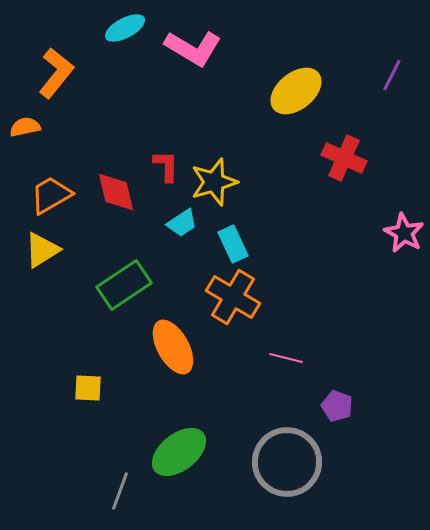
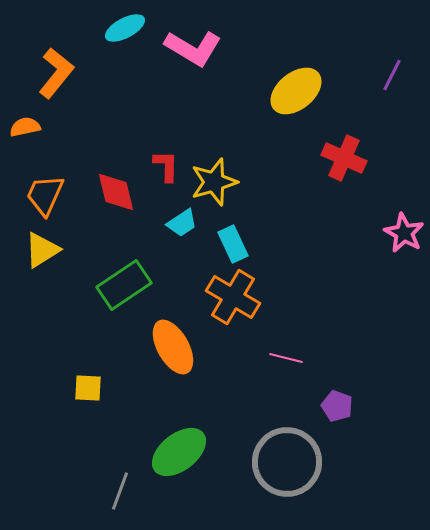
orange trapezoid: moved 6 px left; rotated 36 degrees counterclockwise
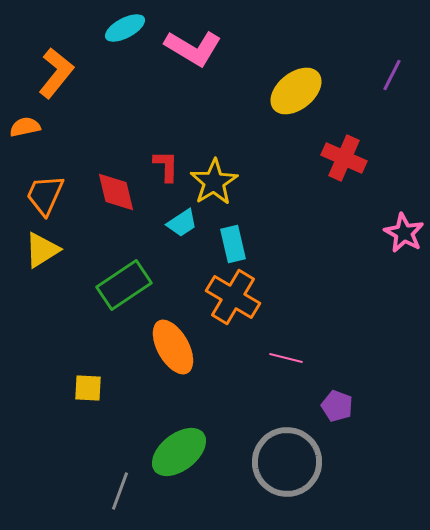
yellow star: rotated 15 degrees counterclockwise
cyan rectangle: rotated 12 degrees clockwise
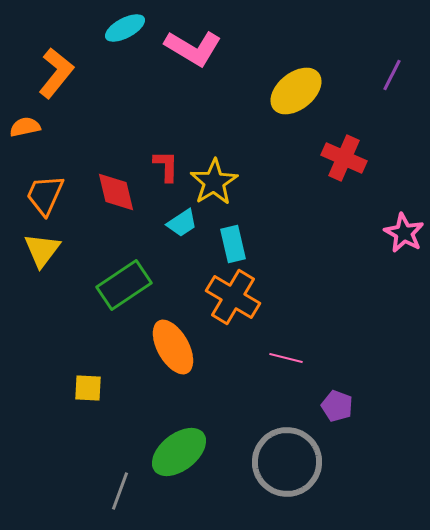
yellow triangle: rotated 21 degrees counterclockwise
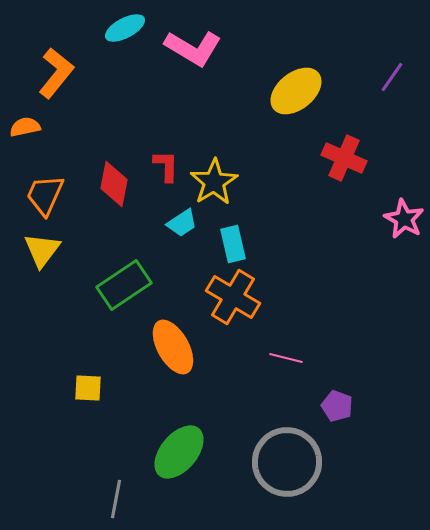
purple line: moved 2 px down; rotated 8 degrees clockwise
red diamond: moved 2 px left, 8 px up; rotated 24 degrees clockwise
pink star: moved 14 px up
green ellipse: rotated 12 degrees counterclockwise
gray line: moved 4 px left, 8 px down; rotated 9 degrees counterclockwise
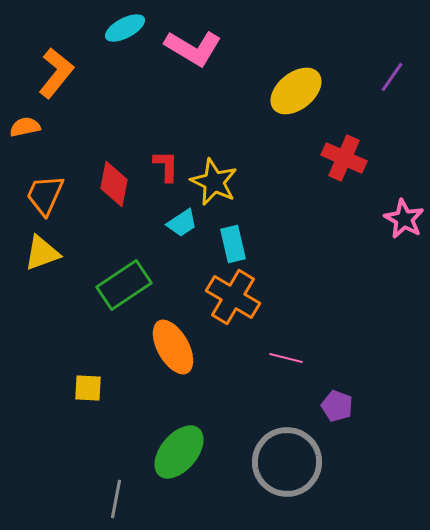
yellow star: rotated 15 degrees counterclockwise
yellow triangle: moved 3 px down; rotated 33 degrees clockwise
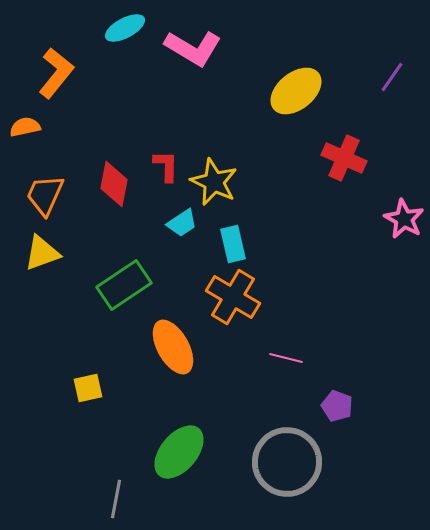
yellow square: rotated 16 degrees counterclockwise
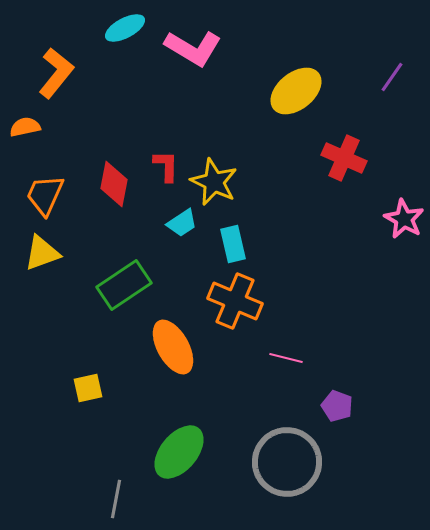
orange cross: moved 2 px right, 4 px down; rotated 8 degrees counterclockwise
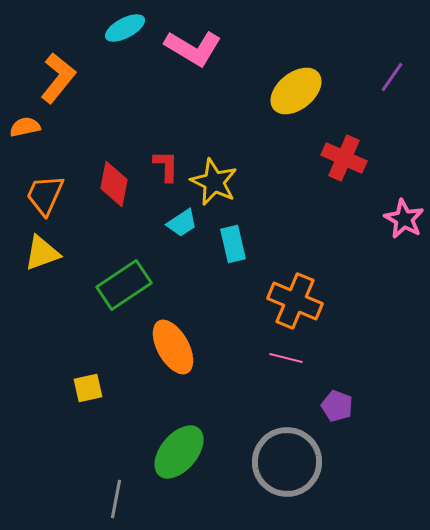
orange L-shape: moved 2 px right, 5 px down
orange cross: moved 60 px right
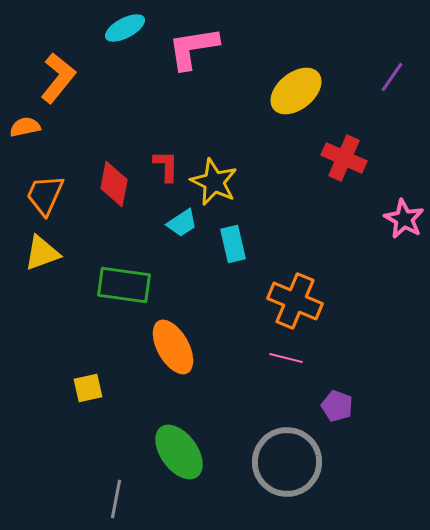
pink L-shape: rotated 140 degrees clockwise
green rectangle: rotated 42 degrees clockwise
green ellipse: rotated 76 degrees counterclockwise
